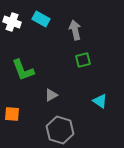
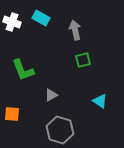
cyan rectangle: moved 1 px up
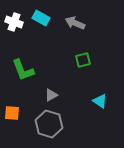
white cross: moved 2 px right
gray arrow: moved 7 px up; rotated 54 degrees counterclockwise
orange square: moved 1 px up
gray hexagon: moved 11 px left, 6 px up
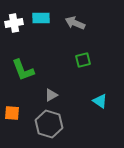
cyan rectangle: rotated 30 degrees counterclockwise
white cross: moved 1 px down; rotated 30 degrees counterclockwise
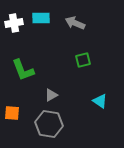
gray hexagon: rotated 8 degrees counterclockwise
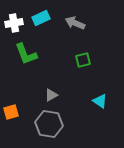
cyan rectangle: rotated 24 degrees counterclockwise
green L-shape: moved 3 px right, 16 px up
orange square: moved 1 px left, 1 px up; rotated 21 degrees counterclockwise
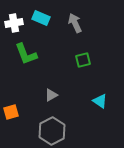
cyan rectangle: rotated 48 degrees clockwise
gray arrow: rotated 42 degrees clockwise
gray hexagon: moved 3 px right, 7 px down; rotated 24 degrees clockwise
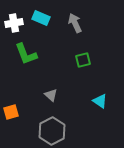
gray triangle: rotated 48 degrees counterclockwise
